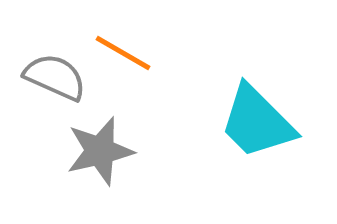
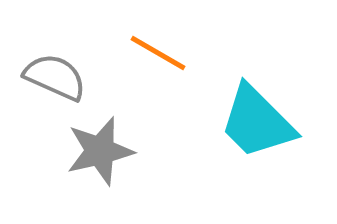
orange line: moved 35 px right
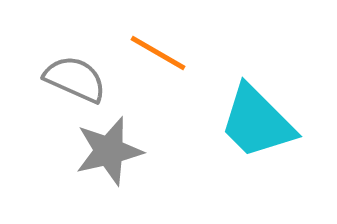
gray semicircle: moved 20 px right, 2 px down
gray star: moved 9 px right
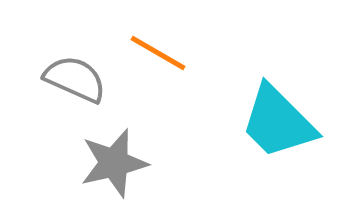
cyan trapezoid: moved 21 px right
gray star: moved 5 px right, 12 px down
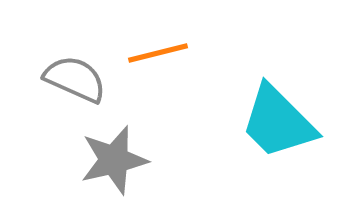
orange line: rotated 44 degrees counterclockwise
gray star: moved 3 px up
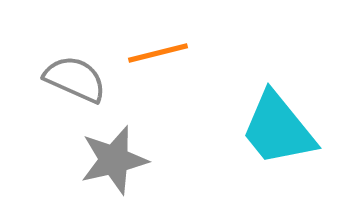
cyan trapezoid: moved 7 px down; rotated 6 degrees clockwise
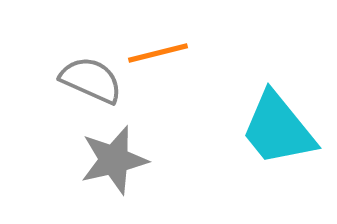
gray semicircle: moved 16 px right, 1 px down
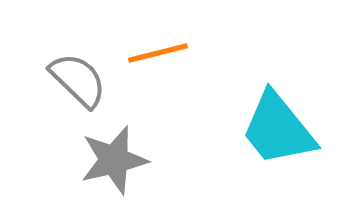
gray semicircle: moved 13 px left; rotated 20 degrees clockwise
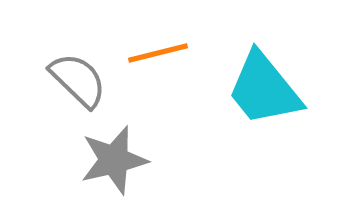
cyan trapezoid: moved 14 px left, 40 px up
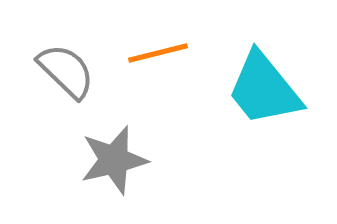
gray semicircle: moved 12 px left, 9 px up
